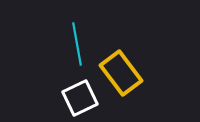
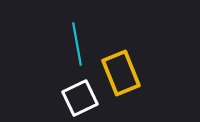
yellow rectangle: rotated 15 degrees clockwise
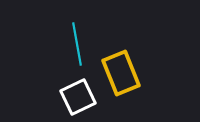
white square: moved 2 px left, 1 px up
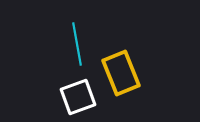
white square: rotated 6 degrees clockwise
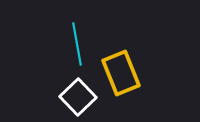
white square: rotated 24 degrees counterclockwise
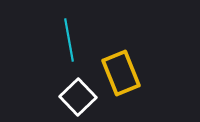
cyan line: moved 8 px left, 4 px up
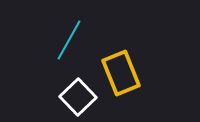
cyan line: rotated 39 degrees clockwise
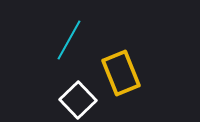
white square: moved 3 px down
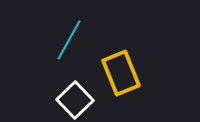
white square: moved 3 px left
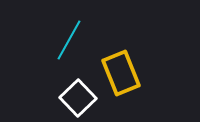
white square: moved 3 px right, 2 px up
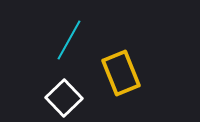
white square: moved 14 px left
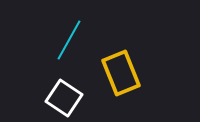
white square: rotated 12 degrees counterclockwise
